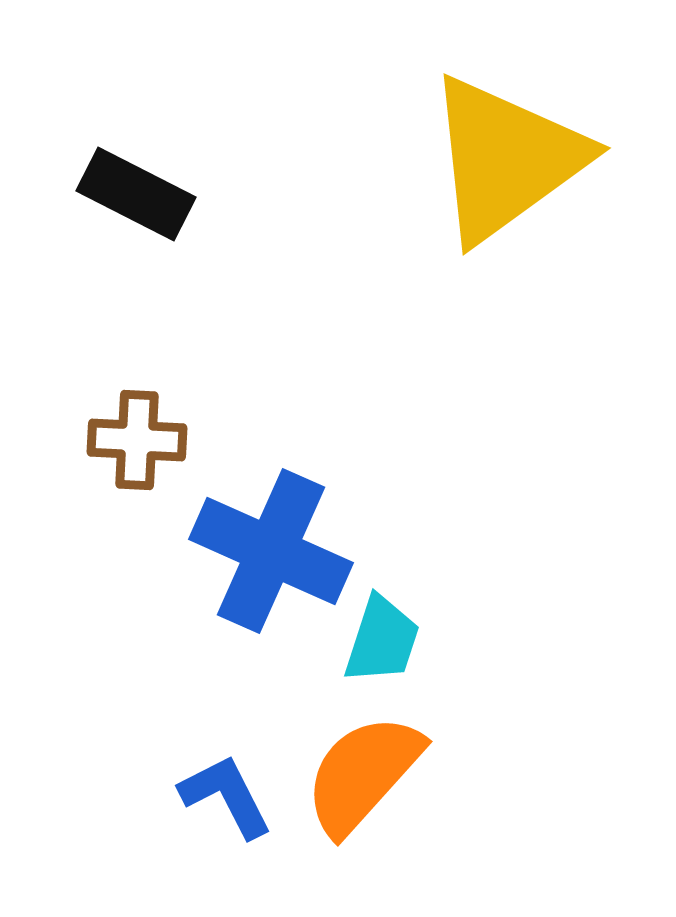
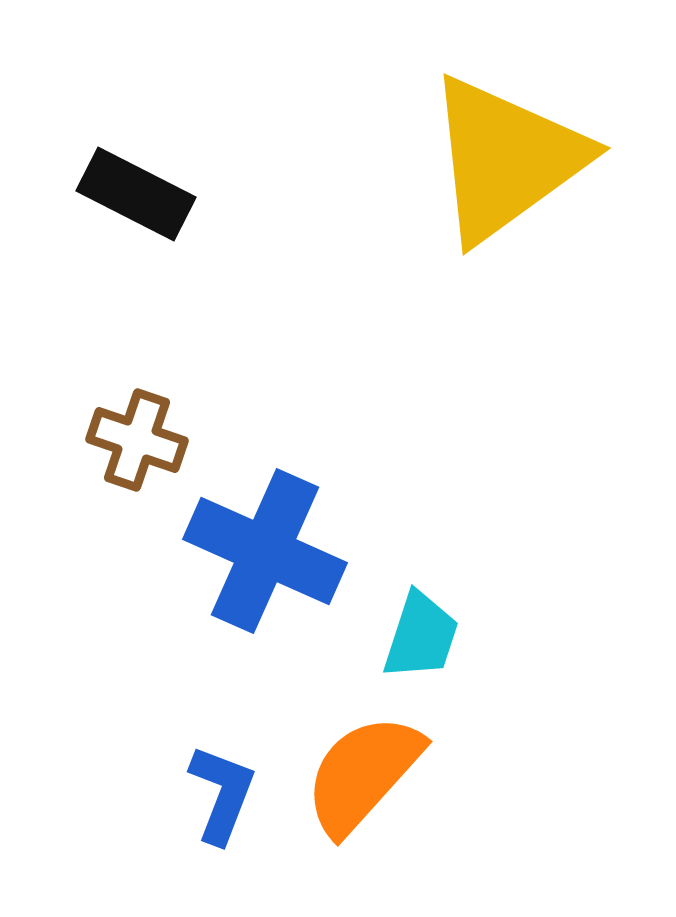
brown cross: rotated 16 degrees clockwise
blue cross: moved 6 px left
cyan trapezoid: moved 39 px right, 4 px up
blue L-shape: moved 4 px left, 2 px up; rotated 48 degrees clockwise
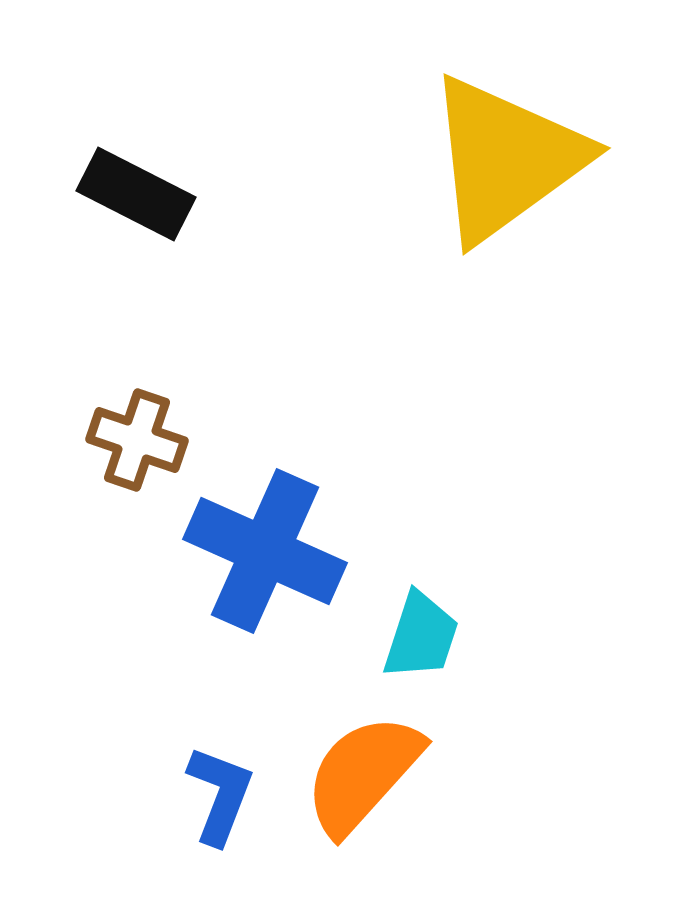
blue L-shape: moved 2 px left, 1 px down
